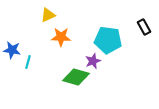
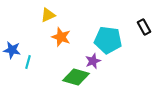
orange star: rotated 18 degrees clockwise
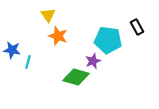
yellow triangle: rotated 42 degrees counterclockwise
black rectangle: moved 7 px left
orange star: moved 3 px left, 1 px up
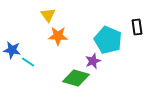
black rectangle: rotated 21 degrees clockwise
orange star: rotated 18 degrees counterclockwise
cyan pentagon: rotated 16 degrees clockwise
cyan line: rotated 72 degrees counterclockwise
green diamond: moved 1 px down
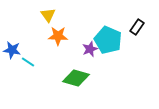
black rectangle: rotated 42 degrees clockwise
purple star: moved 3 px left, 12 px up
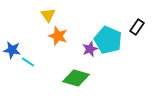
orange star: rotated 18 degrees clockwise
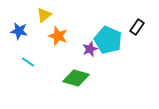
yellow triangle: moved 4 px left; rotated 28 degrees clockwise
blue star: moved 7 px right, 19 px up
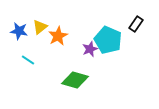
yellow triangle: moved 4 px left, 12 px down
black rectangle: moved 1 px left, 3 px up
orange star: rotated 24 degrees clockwise
cyan line: moved 2 px up
green diamond: moved 1 px left, 2 px down
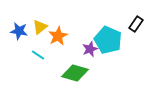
cyan line: moved 10 px right, 5 px up
green diamond: moved 7 px up
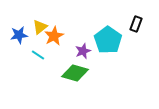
black rectangle: rotated 14 degrees counterclockwise
blue star: moved 4 px down; rotated 18 degrees counterclockwise
orange star: moved 4 px left
cyan pentagon: rotated 12 degrees clockwise
purple star: moved 7 px left, 2 px down
